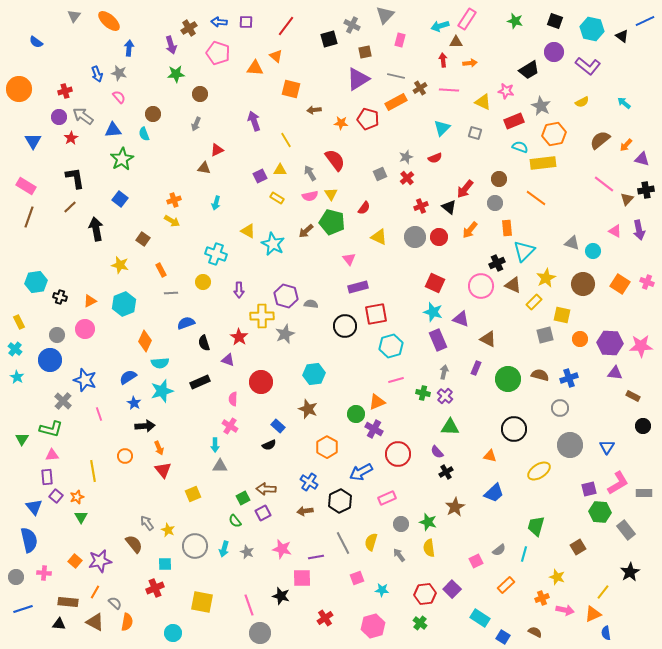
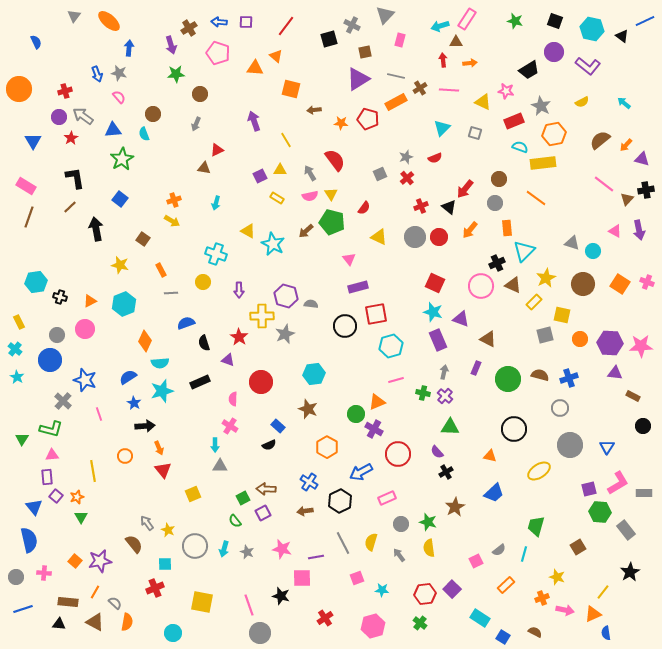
blue semicircle at (36, 42): rotated 152 degrees counterclockwise
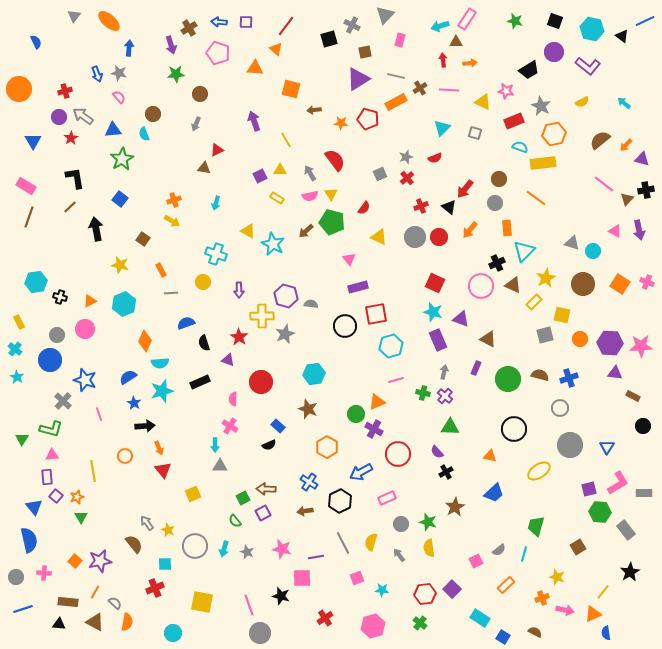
orange triangle at (276, 56): moved 7 px up
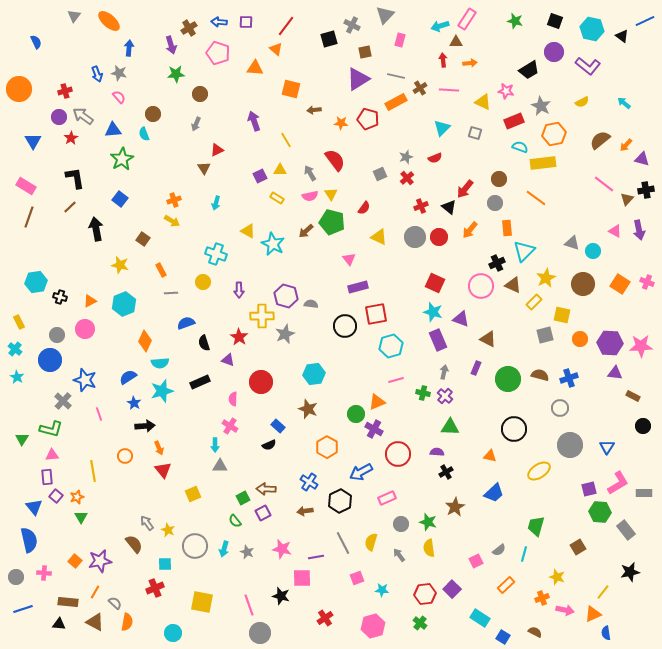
brown triangle at (204, 168): rotated 48 degrees clockwise
purple semicircle at (437, 452): rotated 136 degrees clockwise
black star at (630, 572): rotated 18 degrees clockwise
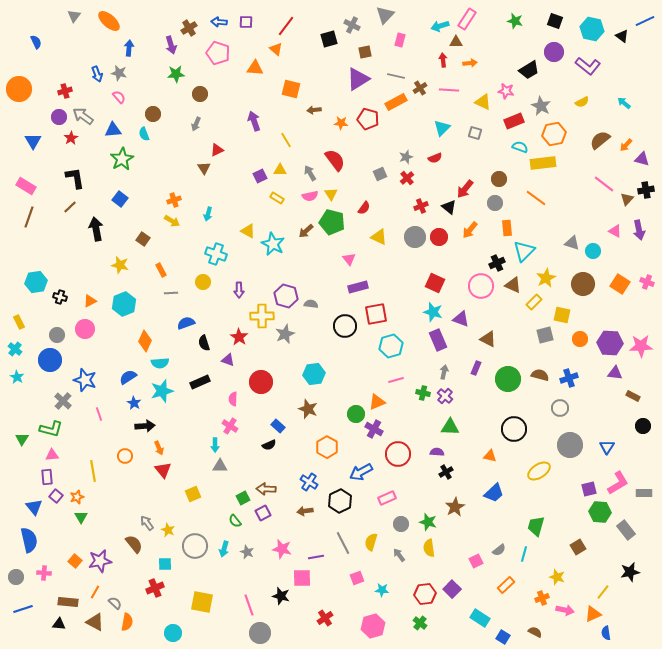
cyan arrow at (216, 203): moved 8 px left, 11 px down
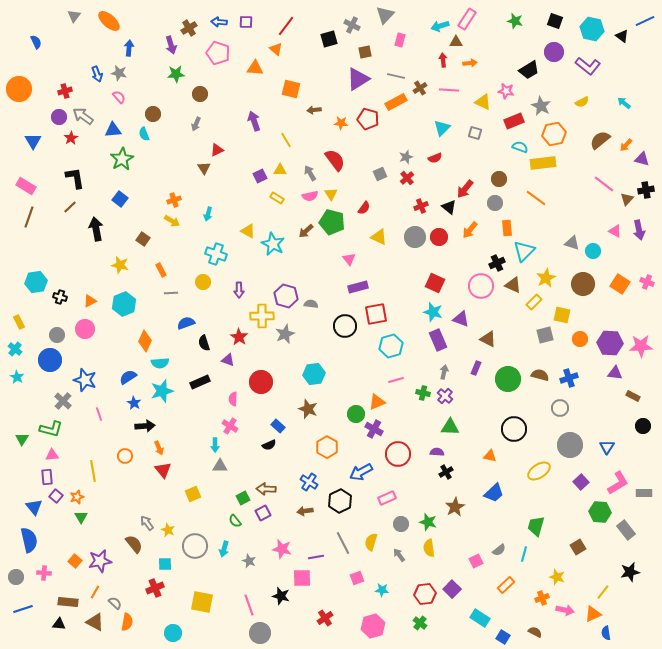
purple square at (589, 489): moved 8 px left, 7 px up; rotated 28 degrees counterclockwise
gray star at (247, 552): moved 2 px right, 9 px down
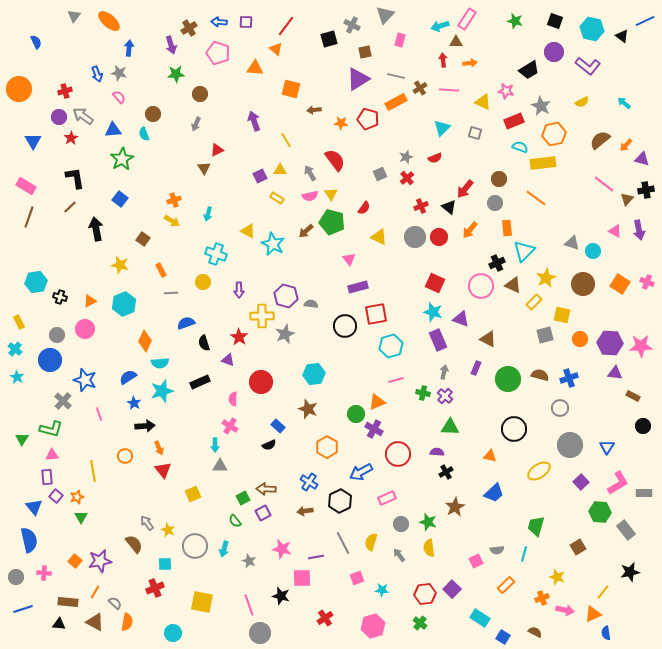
gray semicircle at (499, 550): moved 2 px left; rotated 32 degrees clockwise
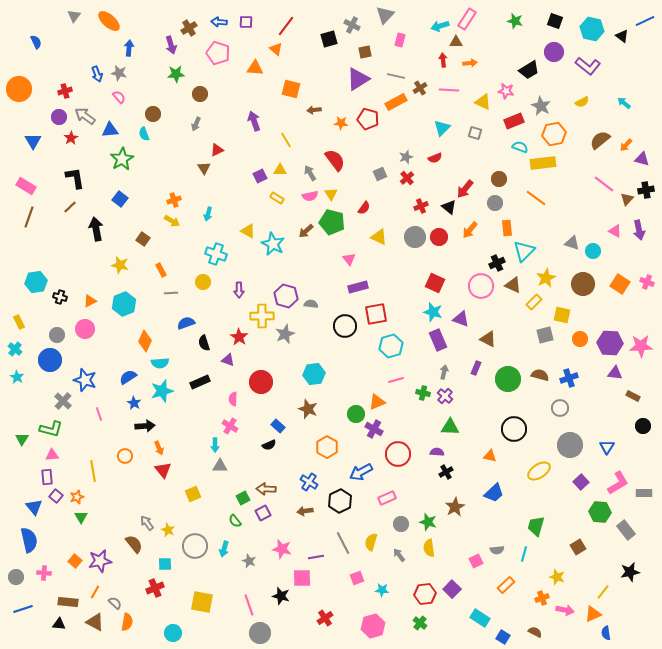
gray arrow at (83, 116): moved 2 px right
blue triangle at (113, 130): moved 3 px left
